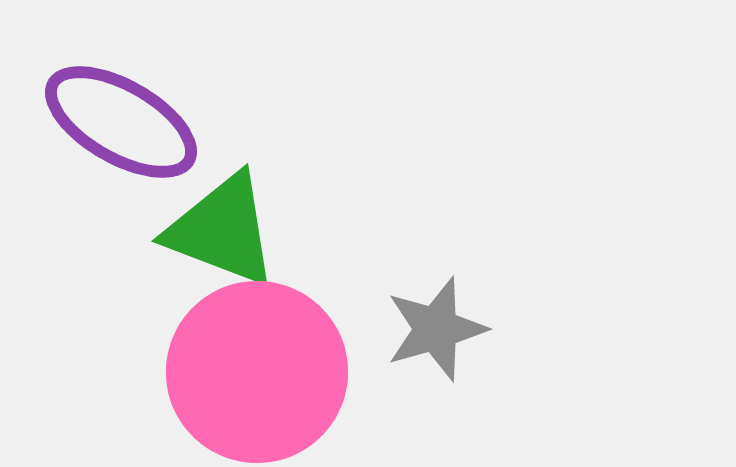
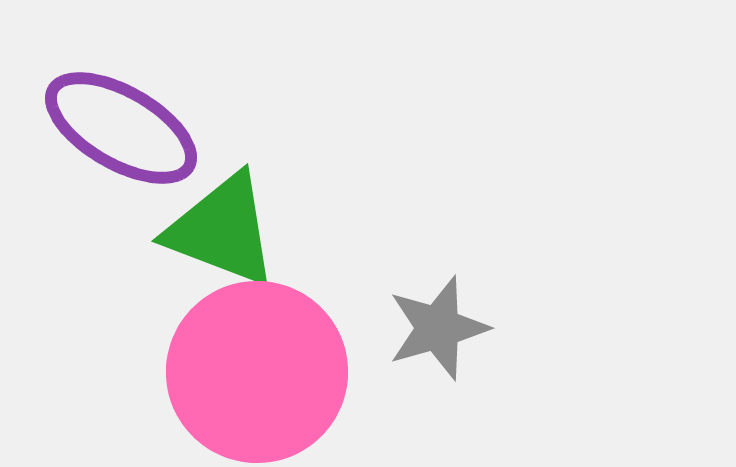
purple ellipse: moved 6 px down
gray star: moved 2 px right, 1 px up
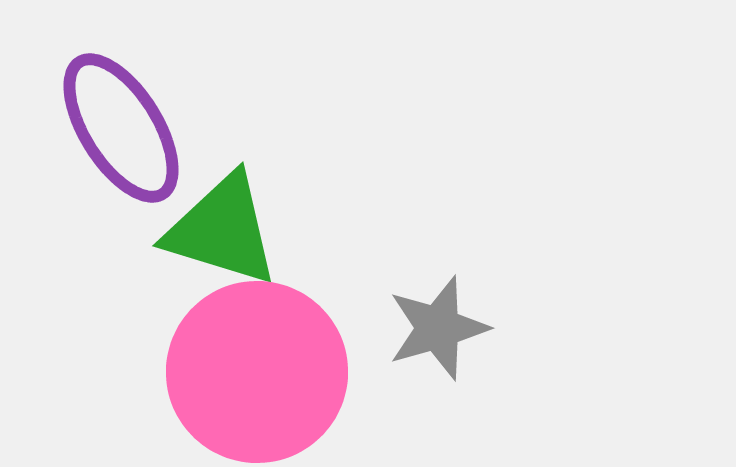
purple ellipse: rotated 28 degrees clockwise
green triangle: rotated 4 degrees counterclockwise
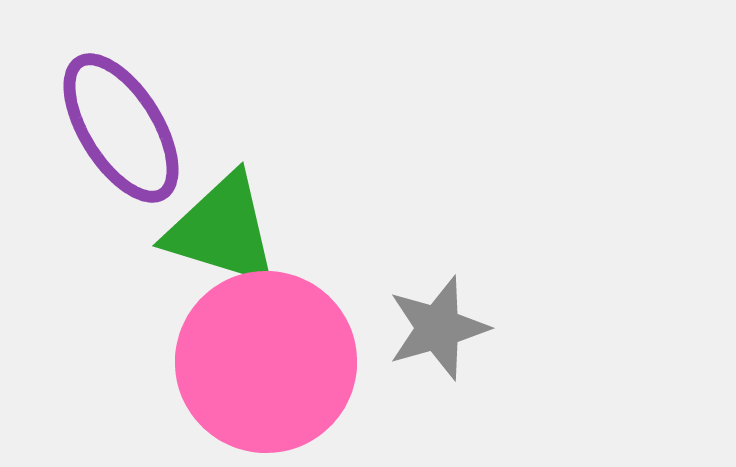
pink circle: moved 9 px right, 10 px up
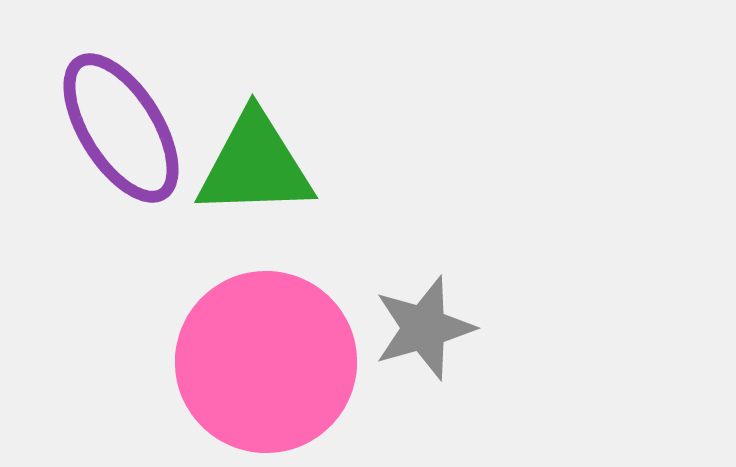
green triangle: moved 33 px right, 65 px up; rotated 19 degrees counterclockwise
gray star: moved 14 px left
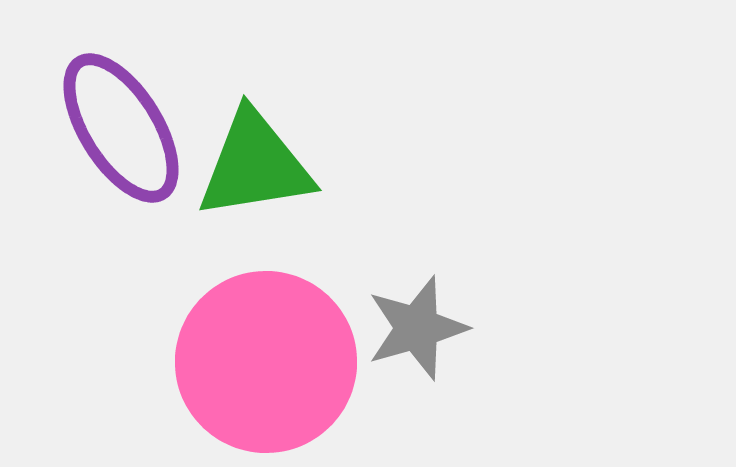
green triangle: rotated 7 degrees counterclockwise
gray star: moved 7 px left
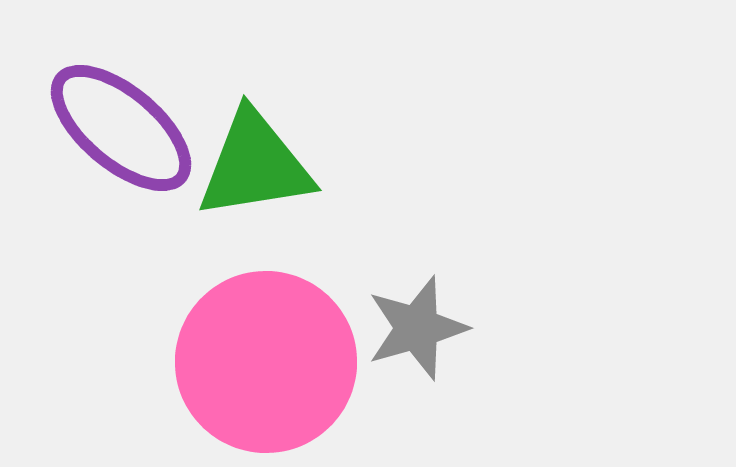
purple ellipse: rotated 18 degrees counterclockwise
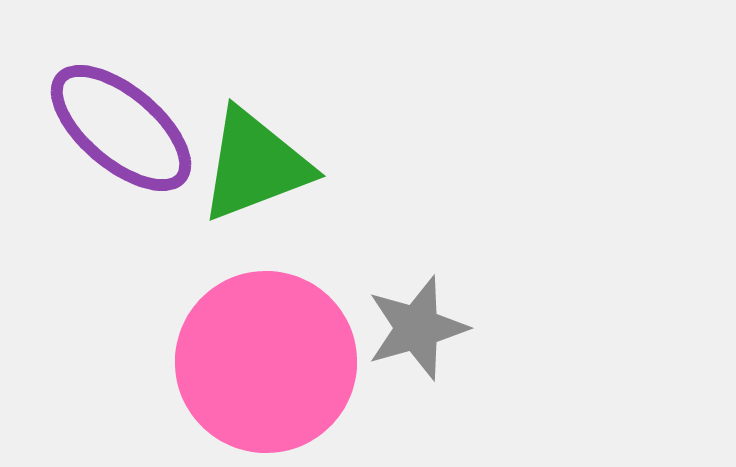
green triangle: rotated 12 degrees counterclockwise
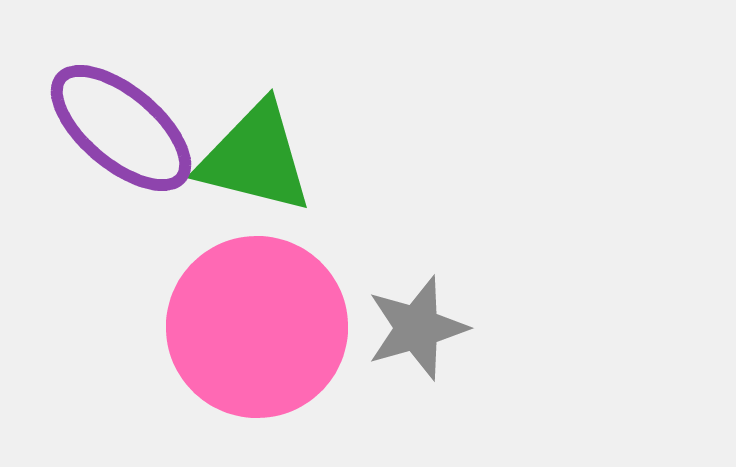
green triangle: moved 7 px up; rotated 35 degrees clockwise
pink circle: moved 9 px left, 35 px up
